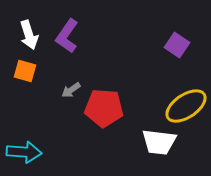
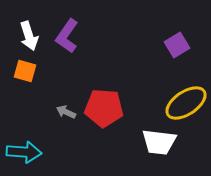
white arrow: moved 1 px down
purple square: rotated 25 degrees clockwise
gray arrow: moved 5 px left, 22 px down; rotated 60 degrees clockwise
yellow ellipse: moved 3 px up
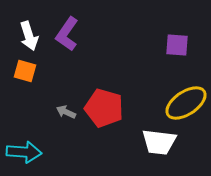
purple L-shape: moved 2 px up
purple square: rotated 35 degrees clockwise
red pentagon: rotated 12 degrees clockwise
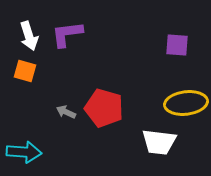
purple L-shape: rotated 48 degrees clockwise
yellow ellipse: rotated 27 degrees clockwise
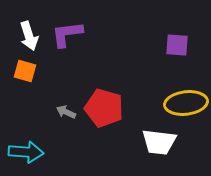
cyan arrow: moved 2 px right
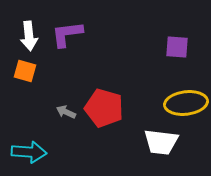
white arrow: rotated 12 degrees clockwise
purple square: moved 2 px down
white trapezoid: moved 2 px right
cyan arrow: moved 3 px right
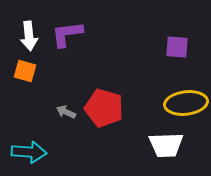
white trapezoid: moved 5 px right, 3 px down; rotated 9 degrees counterclockwise
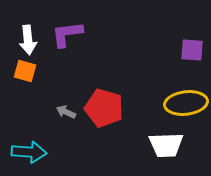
white arrow: moved 1 px left, 4 px down
purple square: moved 15 px right, 3 px down
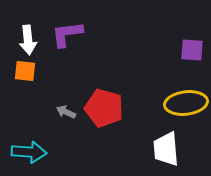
orange square: rotated 10 degrees counterclockwise
white trapezoid: moved 4 px down; rotated 87 degrees clockwise
